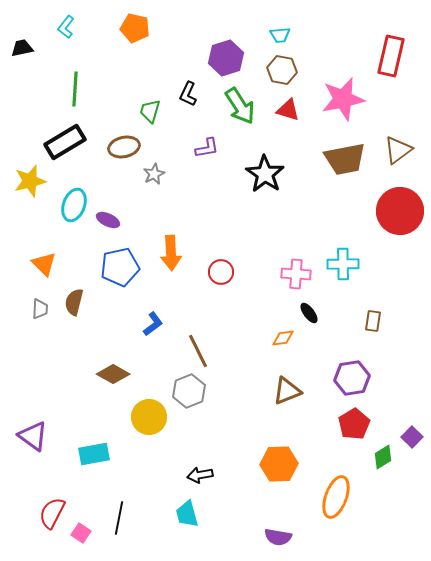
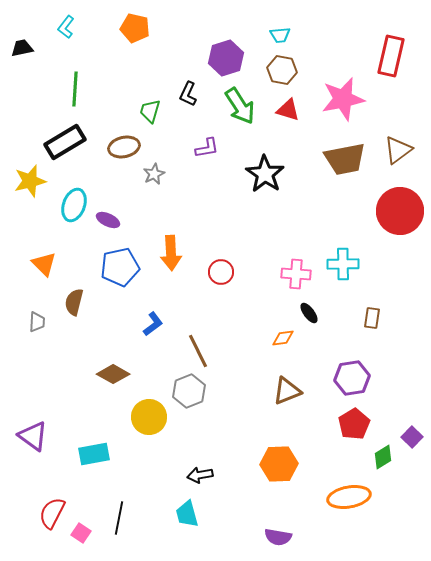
gray trapezoid at (40, 309): moved 3 px left, 13 px down
brown rectangle at (373, 321): moved 1 px left, 3 px up
orange ellipse at (336, 497): moved 13 px right; rotated 60 degrees clockwise
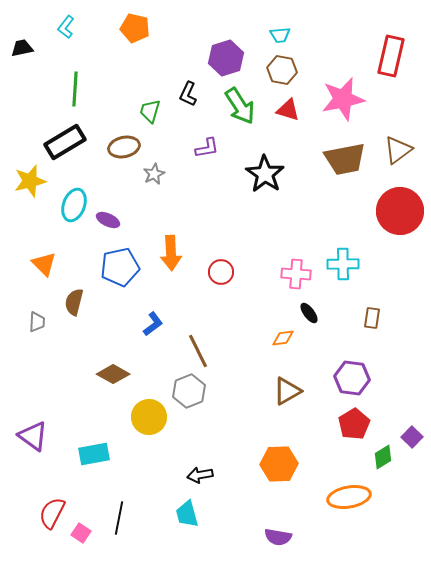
purple hexagon at (352, 378): rotated 16 degrees clockwise
brown triangle at (287, 391): rotated 8 degrees counterclockwise
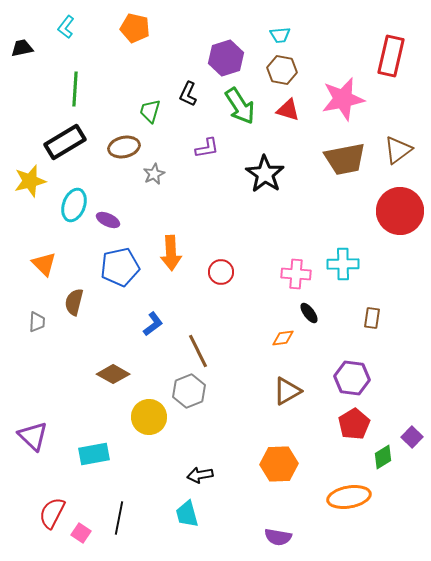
purple triangle at (33, 436): rotated 8 degrees clockwise
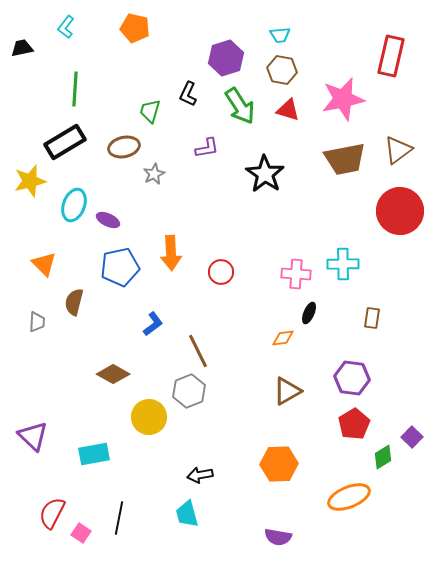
black ellipse at (309, 313): rotated 60 degrees clockwise
orange ellipse at (349, 497): rotated 12 degrees counterclockwise
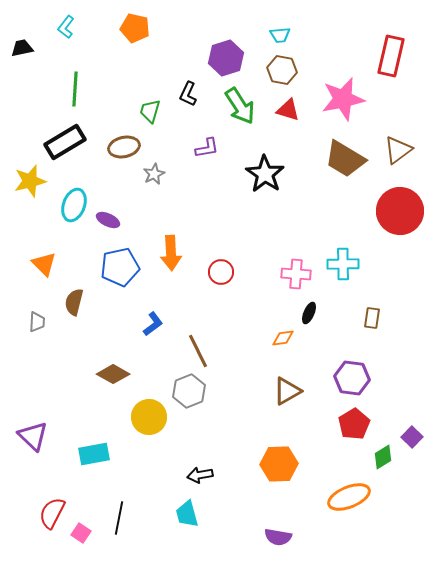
brown trapezoid at (345, 159): rotated 42 degrees clockwise
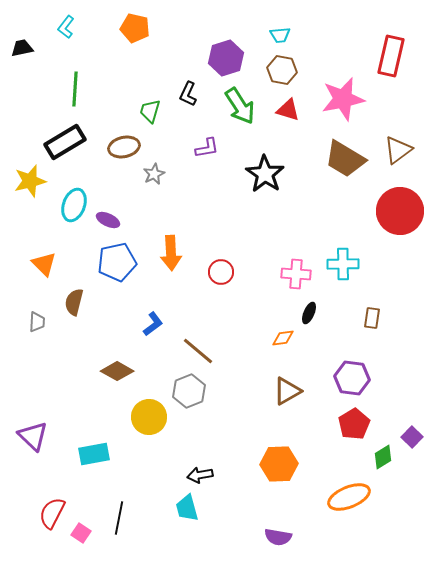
blue pentagon at (120, 267): moved 3 px left, 5 px up
brown line at (198, 351): rotated 24 degrees counterclockwise
brown diamond at (113, 374): moved 4 px right, 3 px up
cyan trapezoid at (187, 514): moved 6 px up
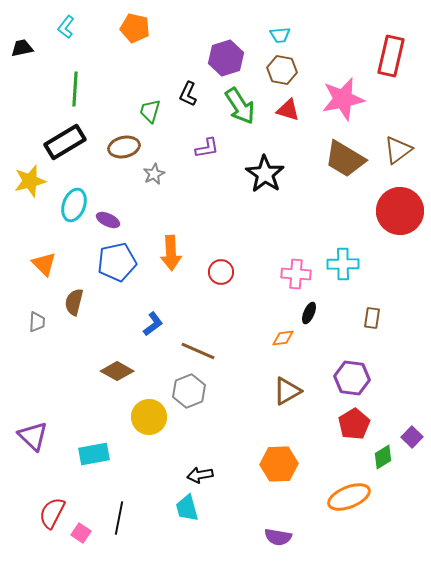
brown line at (198, 351): rotated 16 degrees counterclockwise
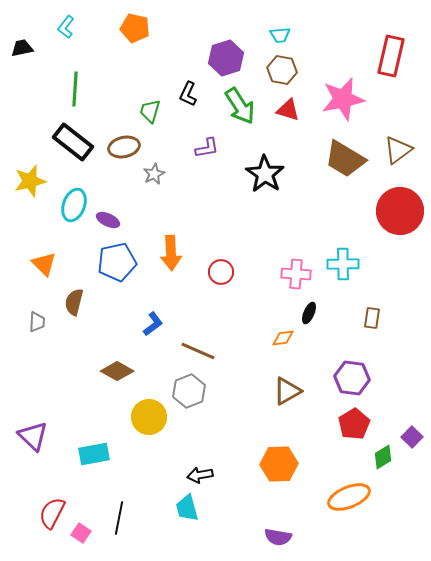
black rectangle at (65, 142): moved 8 px right; rotated 69 degrees clockwise
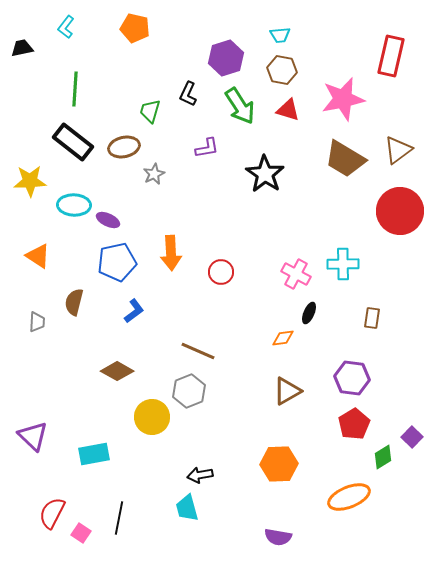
yellow star at (30, 181): rotated 12 degrees clockwise
cyan ellipse at (74, 205): rotated 72 degrees clockwise
orange triangle at (44, 264): moved 6 px left, 8 px up; rotated 12 degrees counterclockwise
pink cross at (296, 274): rotated 24 degrees clockwise
blue L-shape at (153, 324): moved 19 px left, 13 px up
yellow circle at (149, 417): moved 3 px right
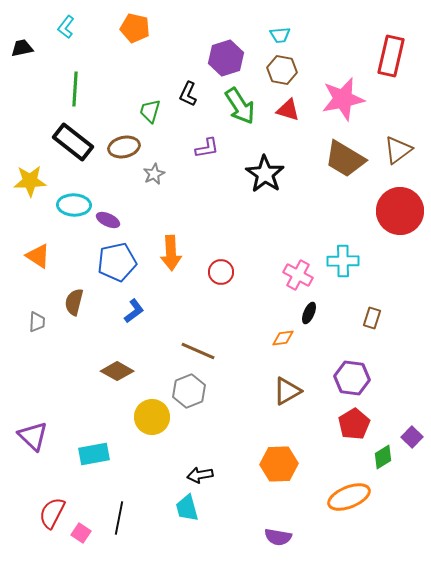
cyan cross at (343, 264): moved 3 px up
pink cross at (296, 274): moved 2 px right, 1 px down
brown rectangle at (372, 318): rotated 10 degrees clockwise
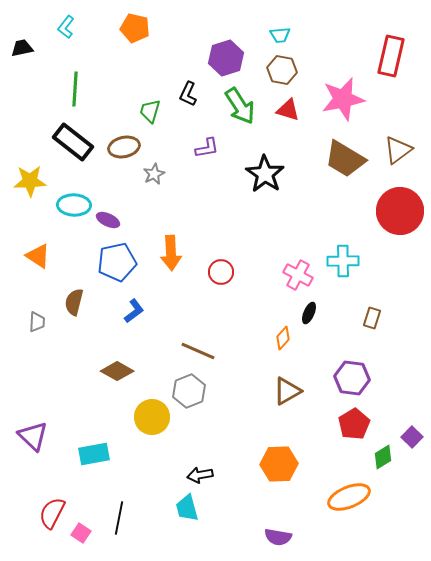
orange diamond at (283, 338): rotated 40 degrees counterclockwise
